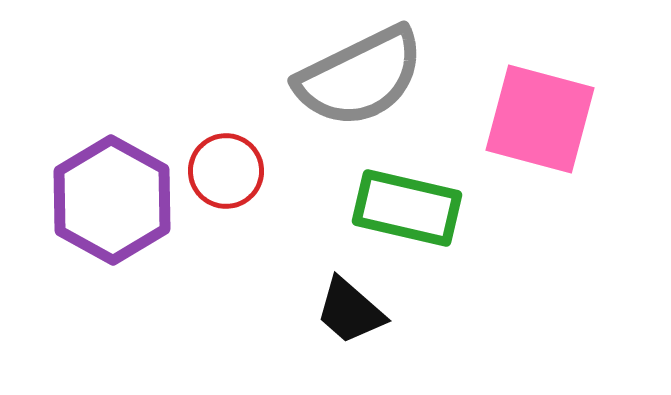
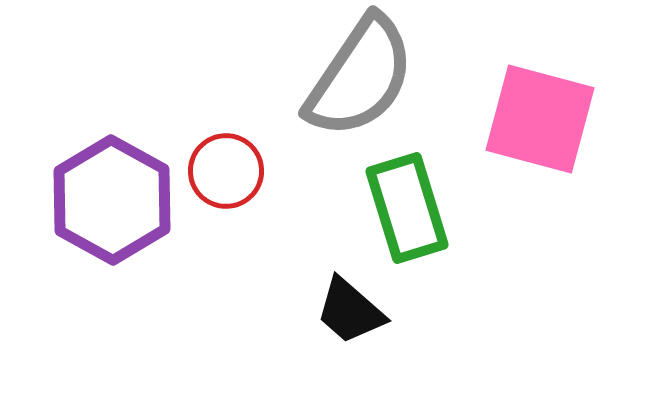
gray semicircle: rotated 30 degrees counterclockwise
green rectangle: rotated 60 degrees clockwise
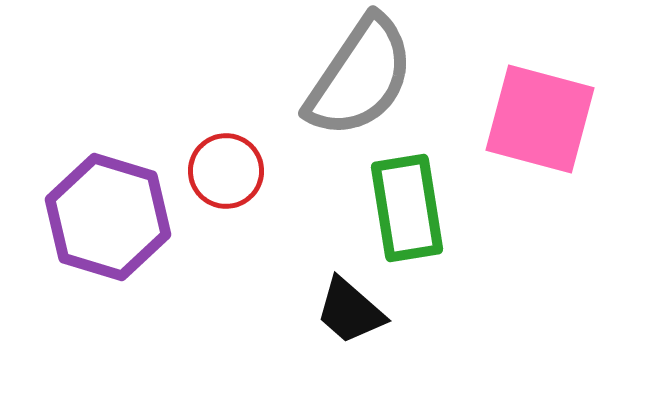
purple hexagon: moved 4 px left, 17 px down; rotated 12 degrees counterclockwise
green rectangle: rotated 8 degrees clockwise
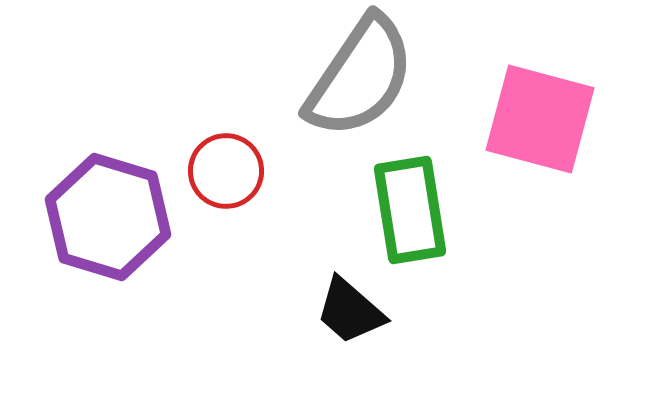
green rectangle: moved 3 px right, 2 px down
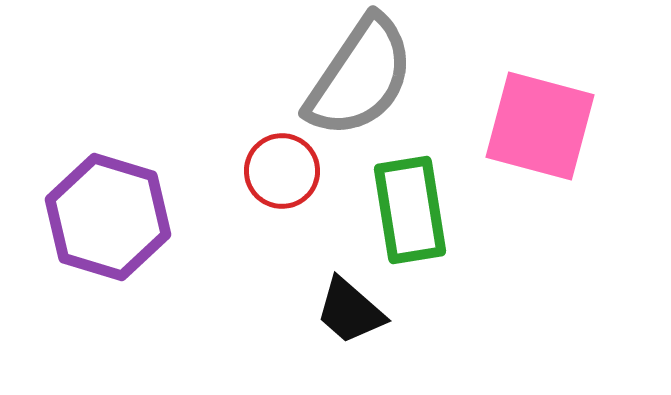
pink square: moved 7 px down
red circle: moved 56 px right
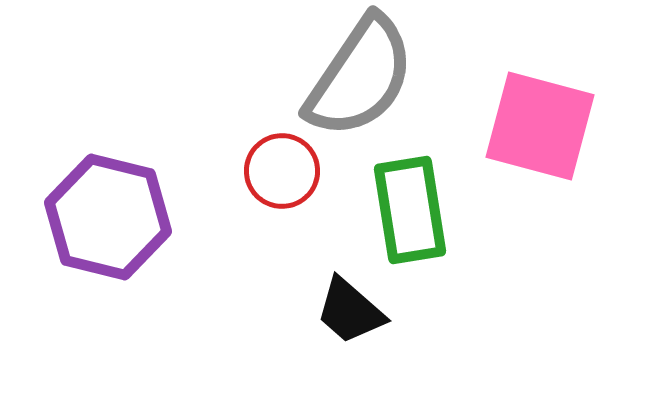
purple hexagon: rotated 3 degrees counterclockwise
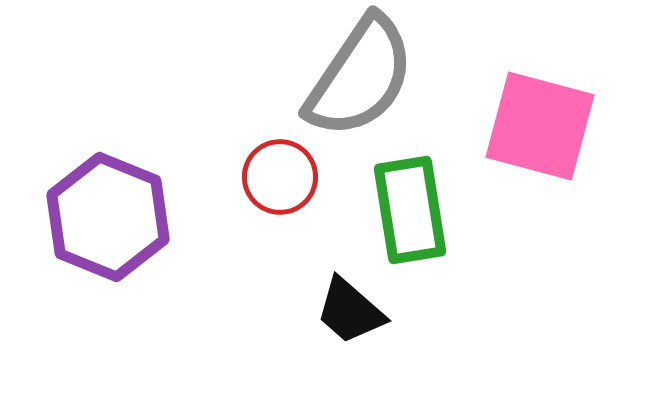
red circle: moved 2 px left, 6 px down
purple hexagon: rotated 8 degrees clockwise
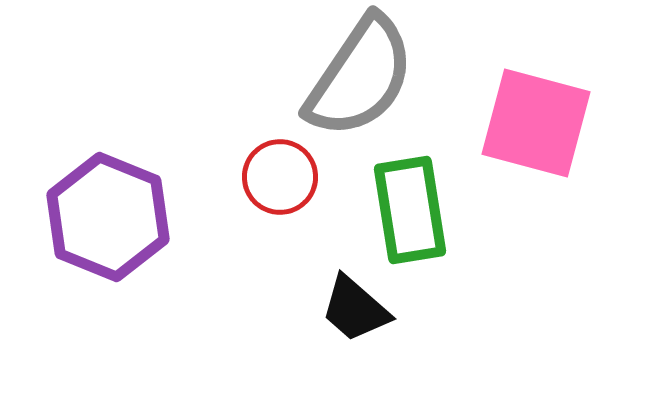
pink square: moved 4 px left, 3 px up
black trapezoid: moved 5 px right, 2 px up
